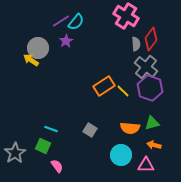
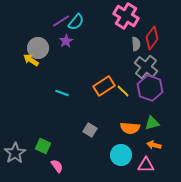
red diamond: moved 1 px right, 1 px up
cyan line: moved 11 px right, 36 px up
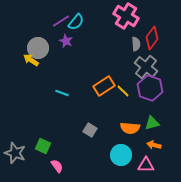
purple star: rotated 16 degrees counterclockwise
gray star: rotated 20 degrees counterclockwise
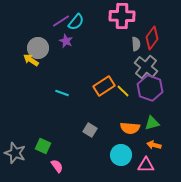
pink cross: moved 4 px left; rotated 30 degrees counterclockwise
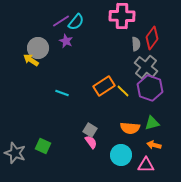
pink semicircle: moved 34 px right, 24 px up
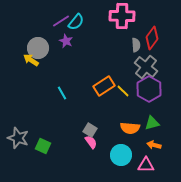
gray semicircle: moved 1 px down
purple hexagon: moved 1 px left, 1 px down; rotated 10 degrees clockwise
cyan line: rotated 40 degrees clockwise
gray star: moved 3 px right, 15 px up
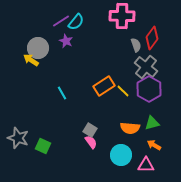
gray semicircle: rotated 16 degrees counterclockwise
orange arrow: rotated 16 degrees clockwise
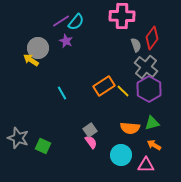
gray square: rotated 24 degrees clockwise
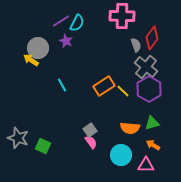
cyan semicircle: moved 1 px right, 1 px down; rotated 12 degrees counterclockwise
cyan line: moved 8 px up
orange arrow: moved 1 px left
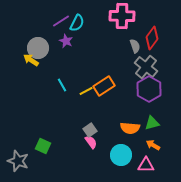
gray semicircle: moved 1 px left, 1 px down
yellow line: moved 37 px left; rotated 72 degrees counterclockwise
gray star: moved 23 px down
